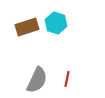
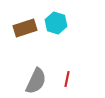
brown rectangle: moved 2 px left, 1 px down
gray semicircle: moved 1 px left, 1 px down
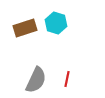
gray semicircle: moved 1 px up
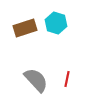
gray semicircle: rotated 68 degrees counterclockwise
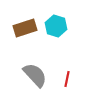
cyan hexagon: moved 3 px down
gray semicircle: moved 1 px left, 5 px up
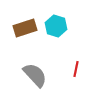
red line: moved 9 px right, 10 px up
